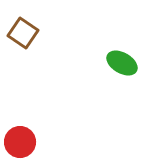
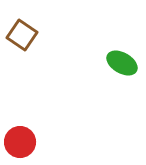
brown square: moved 1 px left, 2 px down
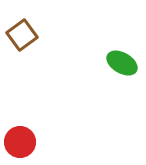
brown square: rotated 20 degrees clockwise
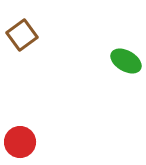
green ellipse: moved 4 px right, 2 px up
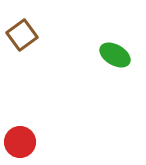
green ellipse: moved 11 px left, 6 px up
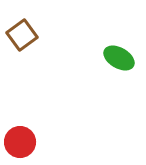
green ellipse: moved 4 px right, 3 px down
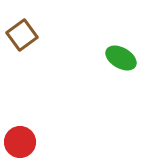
green ellipse: moved 2 px right
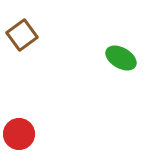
red circle: moved 1 px left, 8 px up
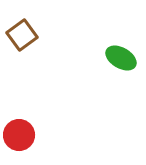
red circle: moved 1 px down
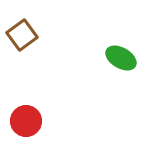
red circle: moved 7 px right, 14 px up
